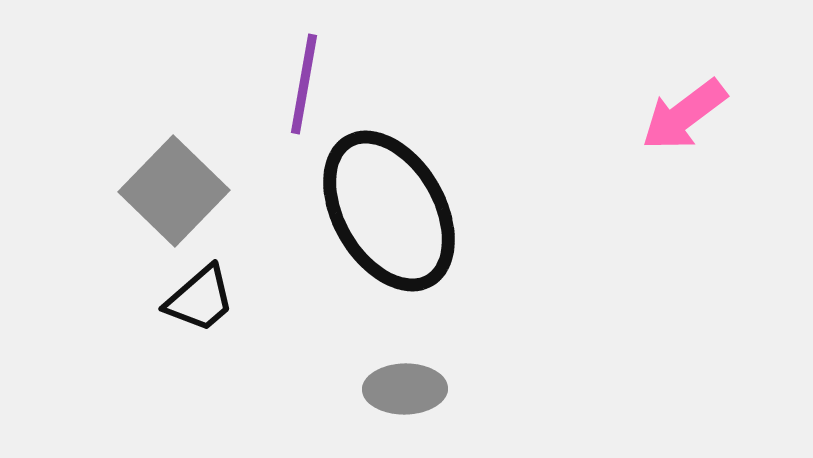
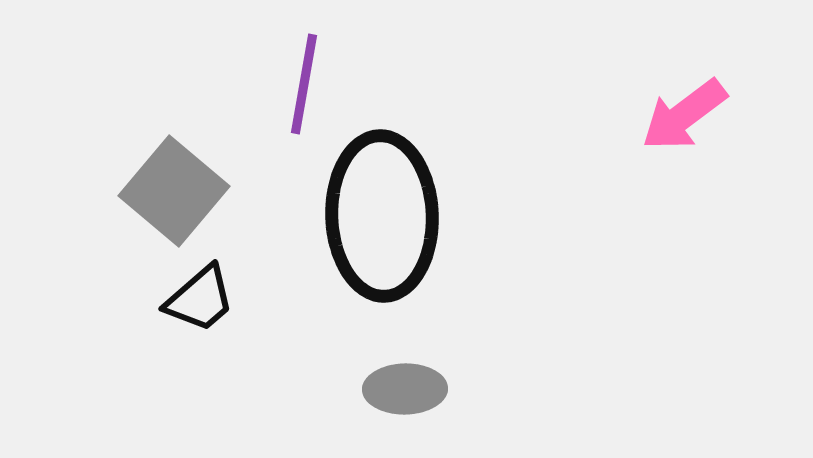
gray square: rotated 4 degrees counterclockwise
black ellipse: moved 7 px left, 5 px down; rotated 28 degrees clockwise
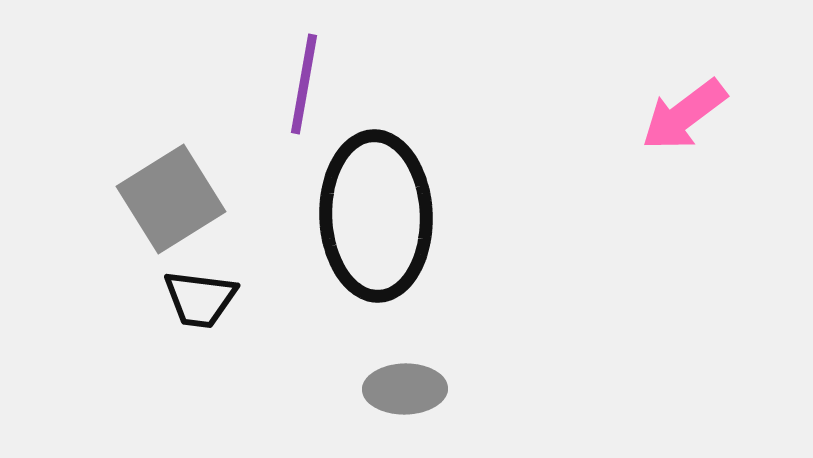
gray square: moved 3 px left, 8 px down; rotated 18 degrees clockwise
black ellipse: moved 6 px left
black trapezoid: rotated 48 degrees clockwise
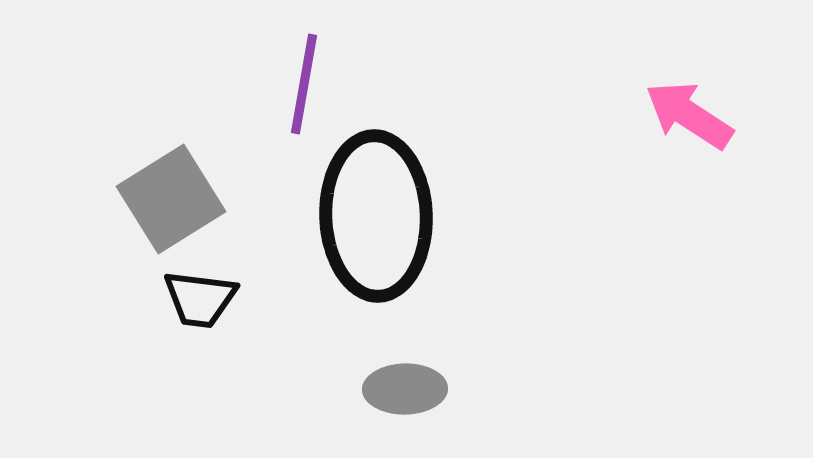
pink arrow: moved 5 px right; rotated 70 degrees clockwise
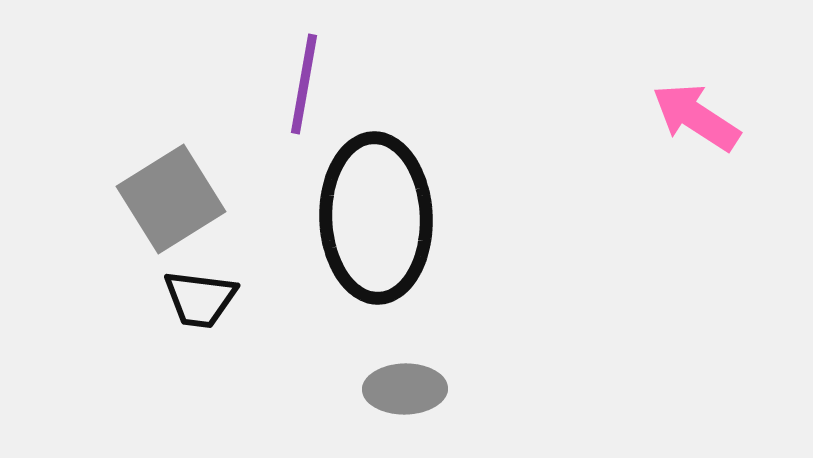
pink arrow: moved 7 px right, 2 px down
black ellipse: moved 2 px down
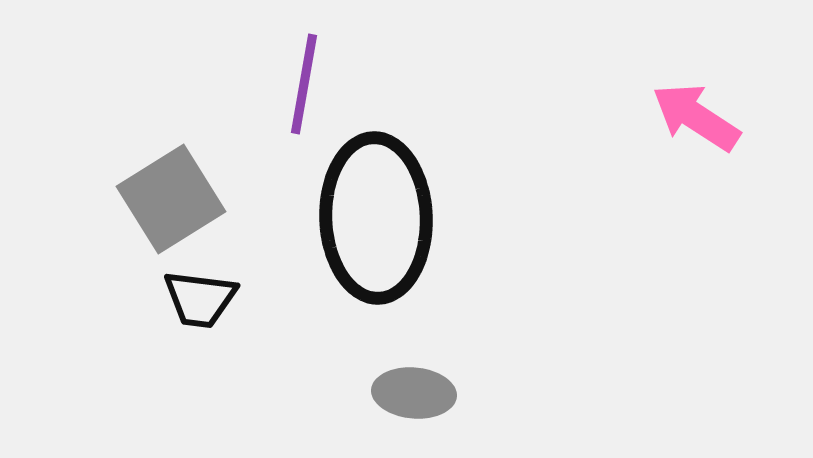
gray ellipse: moved 9 px right, 4 px down; rotated 6 degrees clockwise
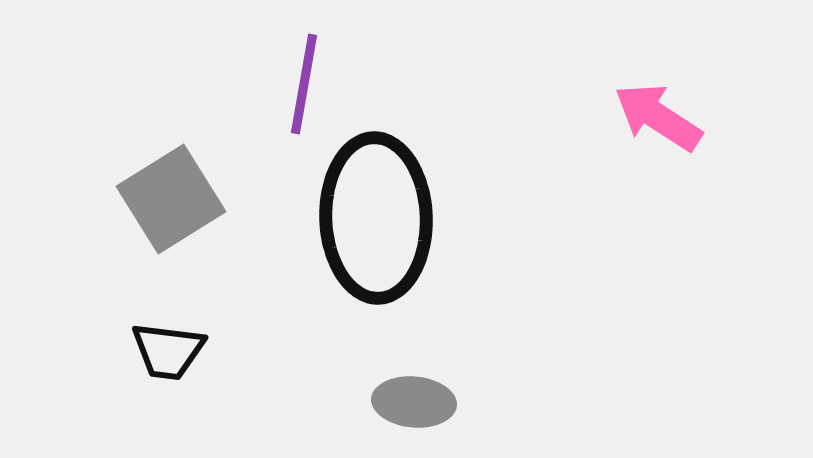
pink arrow: moved 38 px left
black trapezoid: moved 32 px left, 52 px down
gray ellipse: moved 9 px down
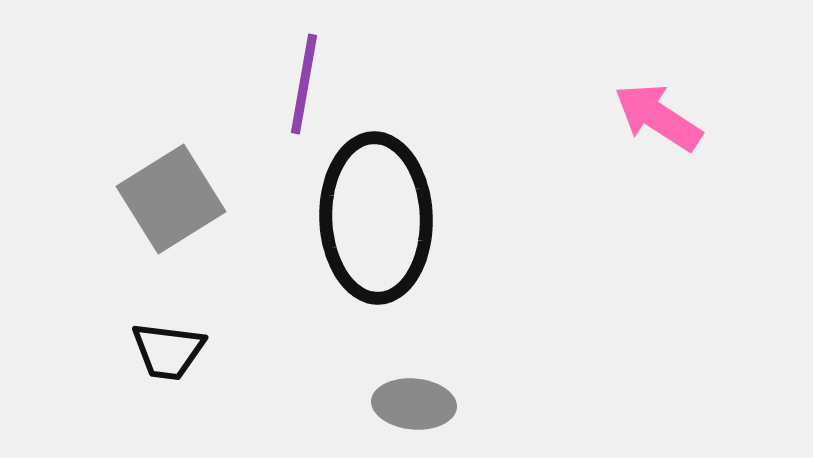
gray ellipse: moved 2 px down
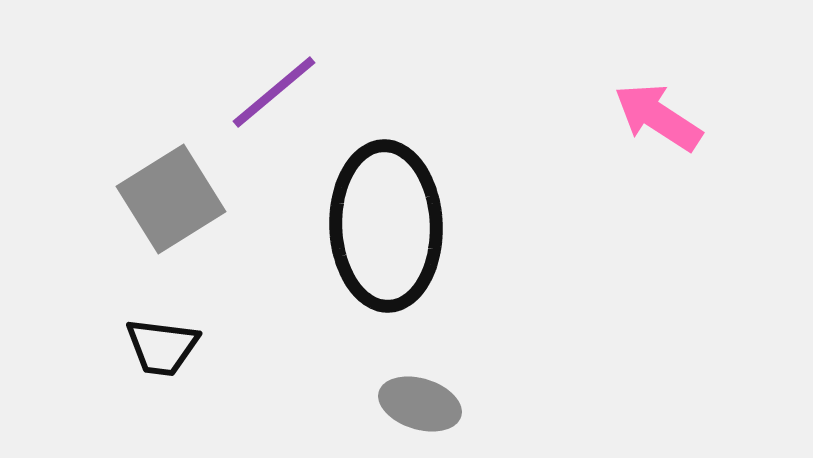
purple line: moved 30 px left, 8 px down; rotated 40 degrees clockwise
black ellipse: moved 10 px right, 8 px down
black trapezoid: moved 6 px left, 4 px up
gray ellipse: moved 6 px right; rotated 12 degrees clockwise
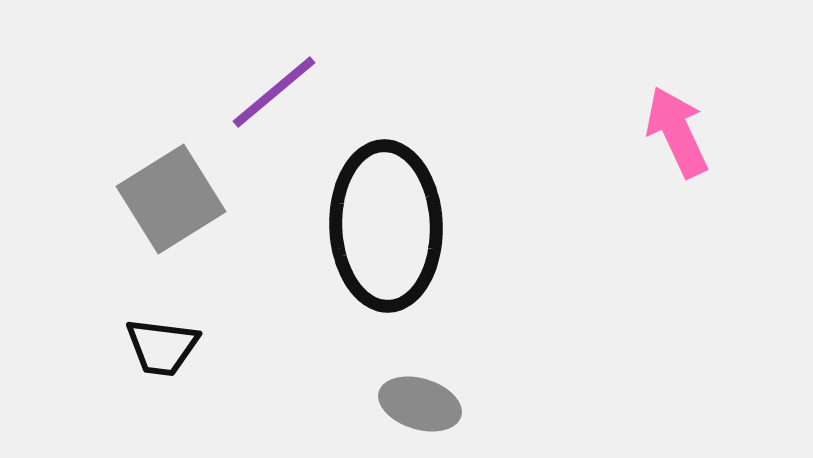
pink arrow: moved 19 px right, 15 px down; rotated 32 degrees clockwise
